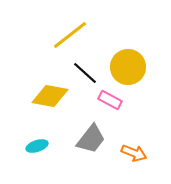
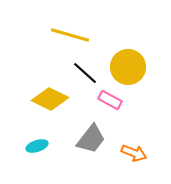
yellow line: rotated 54 degrees clockwise
yellow diamond: moved 3 px down; rotated 15 degrees clockwise
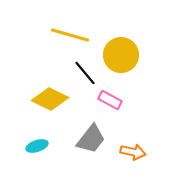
yellow circle: moved 7 px left, 12 px up
black line: rotated 8 degrees clockwise
orange arrow: moved 1 px left, 1 px up; rotated 10 degrees counterclockwise
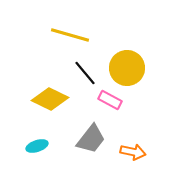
yellow circle: moved 6 px right, 13 px down
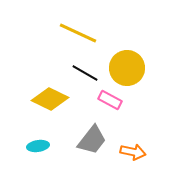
yellow line: moved 8 px right, 2 px up; rotated 9 degrees clockwise
black line: rotated 20 degrees counterclockwise
gray trapezoid: moved 1 px right, 1 px down
cyan ellipse: moved 1 px right; rotated 10 degrees clockwise
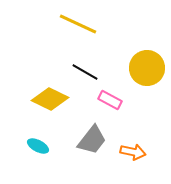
yellow line: moved 9 px up
yellow circle: moved 20 px right
black line: moved 1 px up
cyan ellipse: rotated 35 degrees clockwise
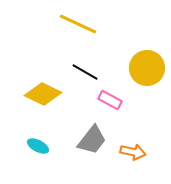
yellow diamond: moved 7 px left, 5 px up
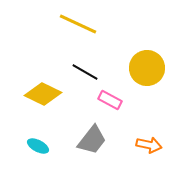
orange arrow: moved 16 px right, 7 px up
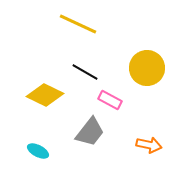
yellow diamond: moved 2 px right, 1 px down
gray trapezoid: moved 2 px left, 8 px up
cyan ellipse: moved 5 px down
